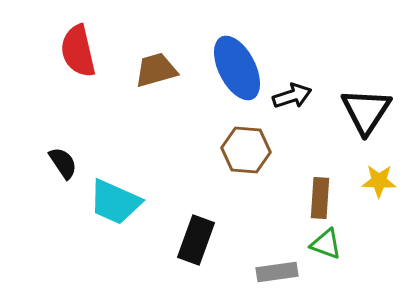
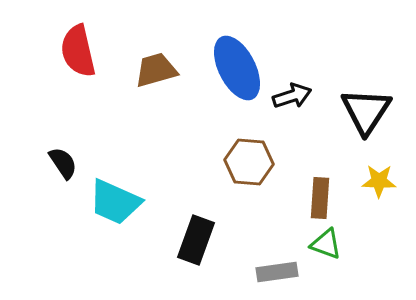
brown hexagon: moved 3 px right, 12 px down
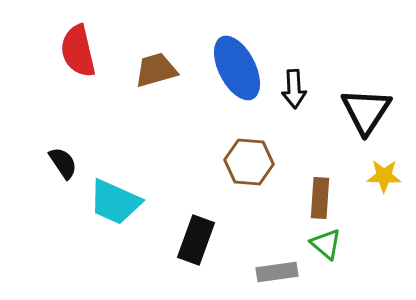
black arrow: moved 2 px right, 7 px up; rotated 105 degrees clockwise
yellow star: moved 5 px right, 5 px up
green triangle: rotated 20 degrees clockwise
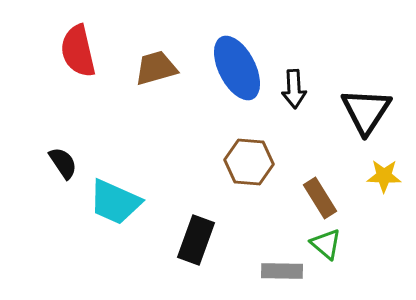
brown trapezoid: moved 2 px up
brown rectangle: rotated 36 degrees counterclockwise
gray rectangle: moved 5 px right, 1 px up; rotated 9 degrees clockwise
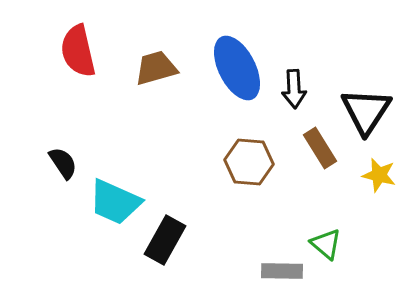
yellow star: moved 5 px left, 1 px up; rotated 12 degrees clockwise
brown rectangle: moved 50 px up
black rectangle: moved 31 px left; rotated 9 degrees clockwise
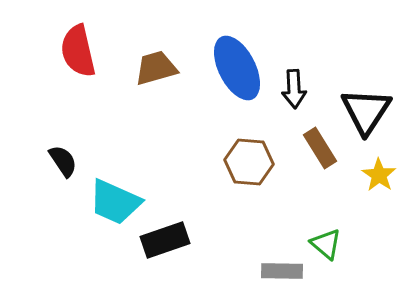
black semicircle: moved 2 px up
yellow star: rotated 20 degrees clockwise
black rectangle: rotated 42 degrees clockwise
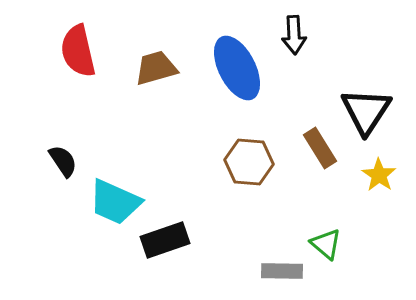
black arrow: moved 54 px up
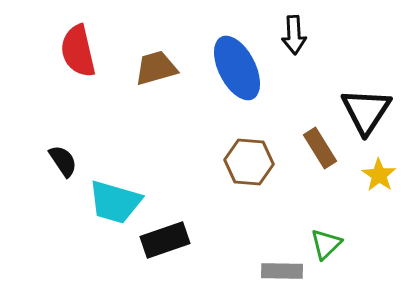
cyan trapezoid: rotated 8 degrees counterclockwise
green triangle: rotated 36 degrees clockwise
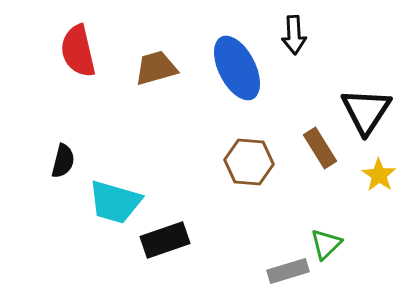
black semicircle: rotated 48 degrees clockwise
gray rectangle: moved 6 px right; rotated 18 degrees counterclockwise
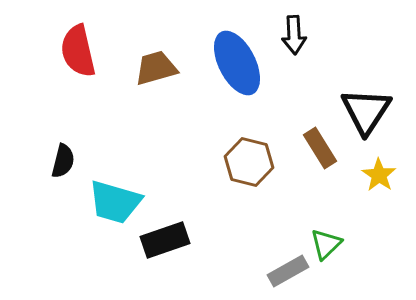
blue ellipse: moved 5 px up
brown hexagon: rotated 9 degrees clockwise
gray rectangle: rotated 12 degrees counterclockwise
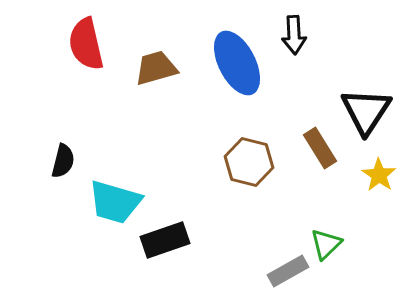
red semicircle: moved 8 px right, 7 px up
